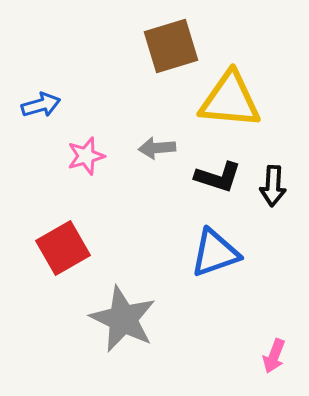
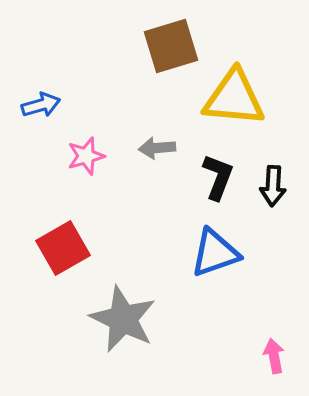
yellow triangle: moved 4 px right, 2 px up
black L-shape: rotated 87 degrees counterclockwise
pink arrow: rotated 148 degrees clockwise
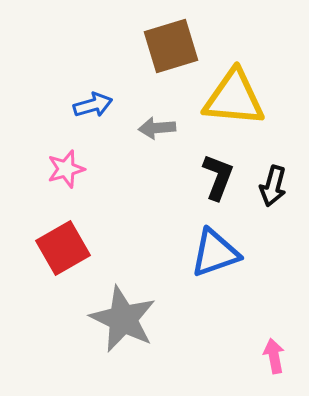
blue arrow: moved 52 px right
gray arrow: moved 20 px up
pink star: moved 20 px left, 13 px down
black arrow: rotated 12 degrees clockwise
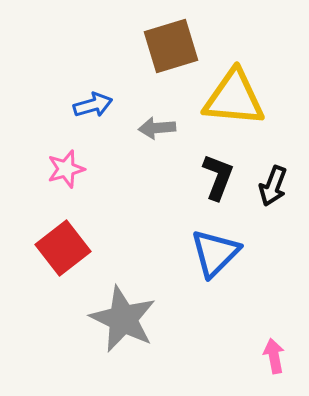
black arrow: rotated 6 degrees clockwise
red square: rotated 8 degrees counterclockwise
blue triangle: rotated 26 degrees counterclockwise
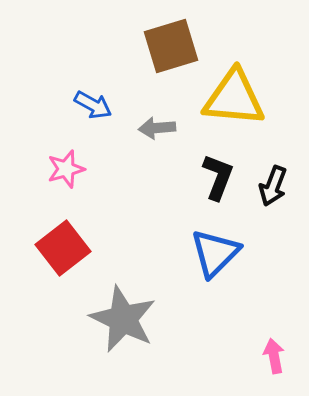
blue arrow: rotated 45 degrees clockwise
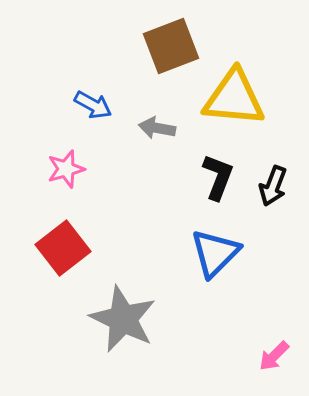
brown square: rotated 4 degrees counterclockwise
gray arrow: rotated 15 degrees clockwise
pink arrow: rotated 124 degrees counterclockwise
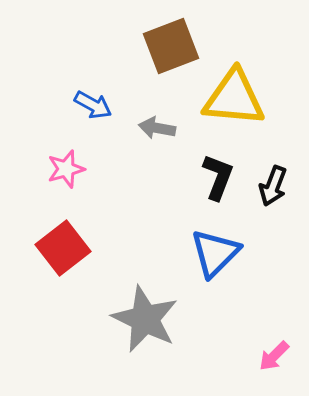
gray star: moved 22 px right
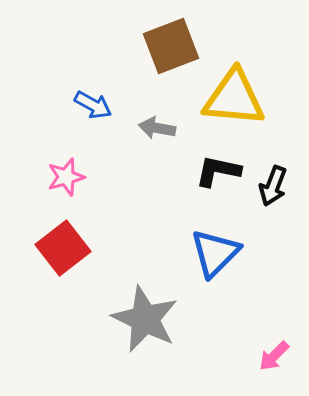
pink star: moved 8 px down
black L-shape: moved 6 px up; rotated 99 degrees counterclockwise
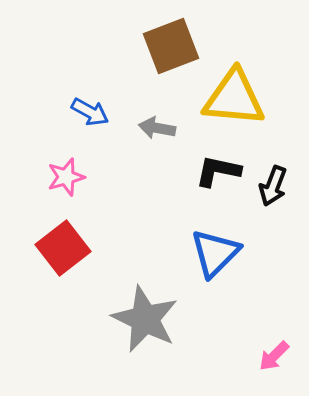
blue arrow: moved 3 px left, 7 px down
